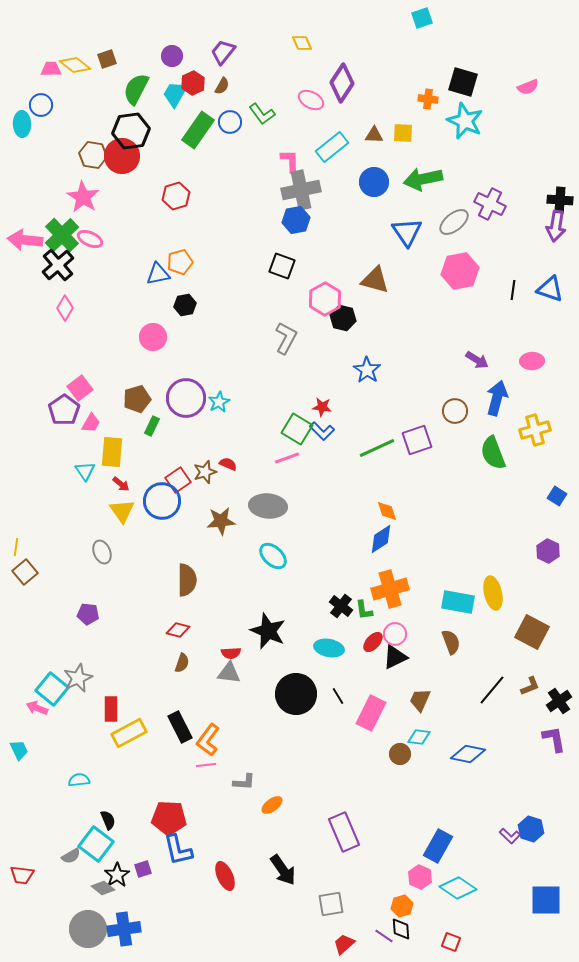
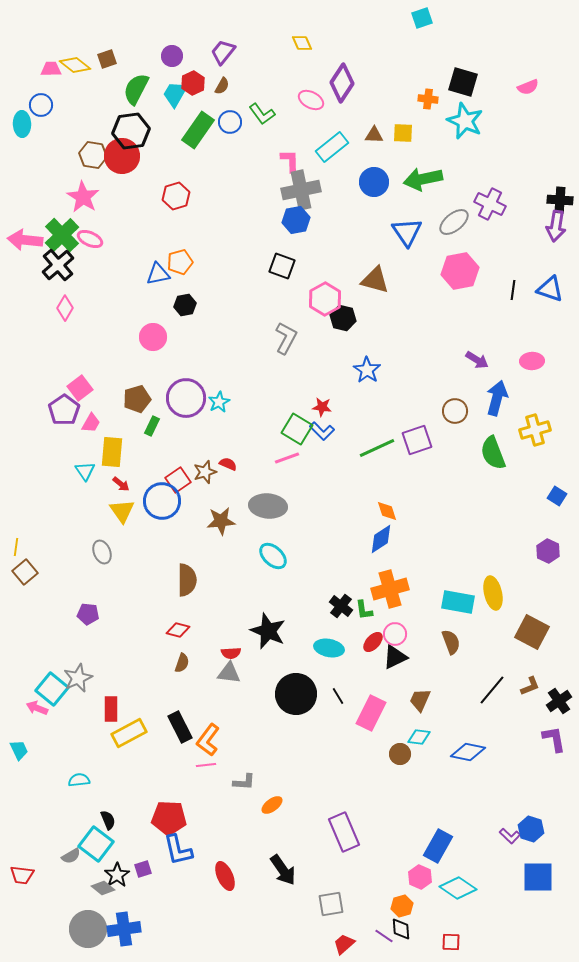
blue diamond at (468, 754): moved 2 px up
blue square at (546, 900): moved 8 px left, 23 px up
red square at (451, 942): rotated 18 degrees counterclockwise
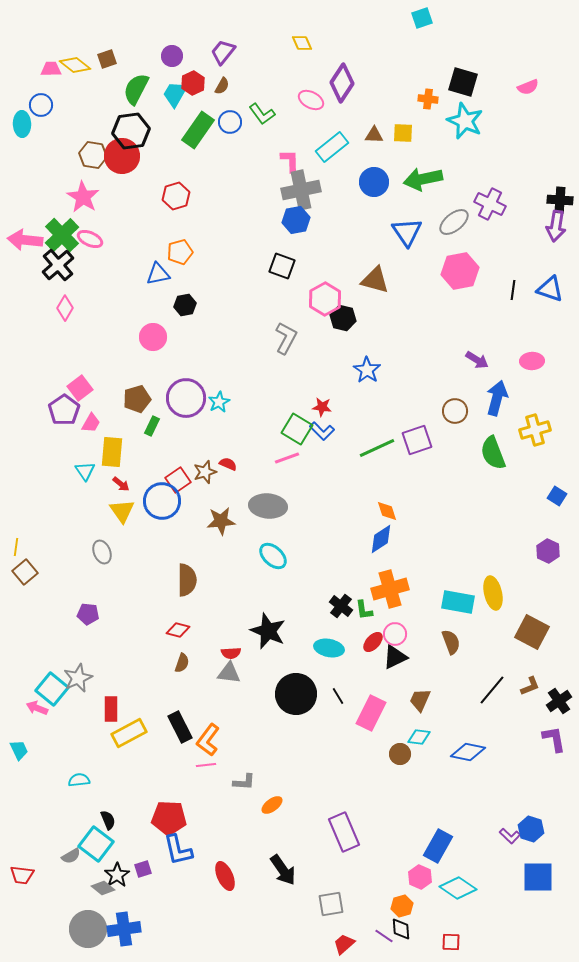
orange pentagon at (180, 262): moved 10 px up
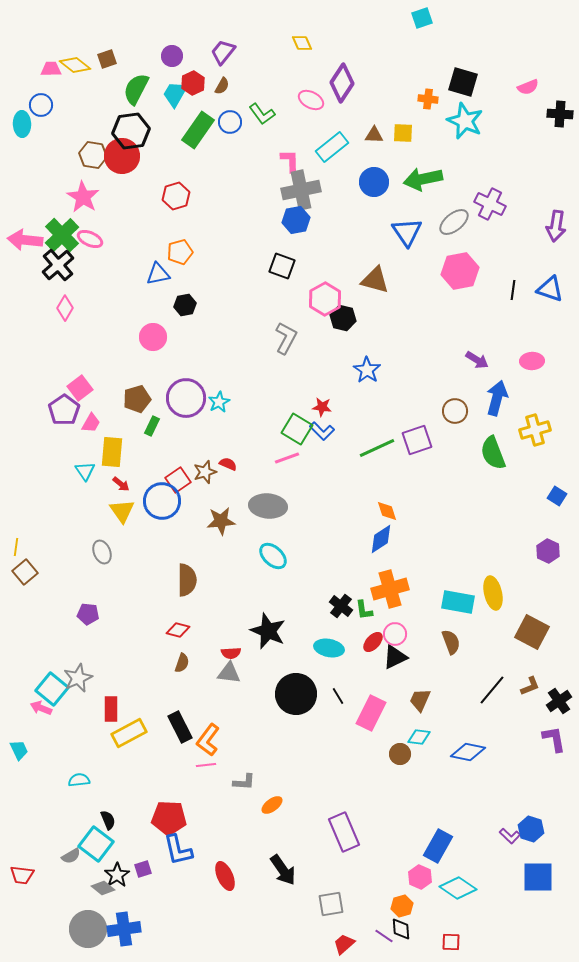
black cross at (560, 200): moved 86 px up
pink arrow at (37, 708): moved 4 px right
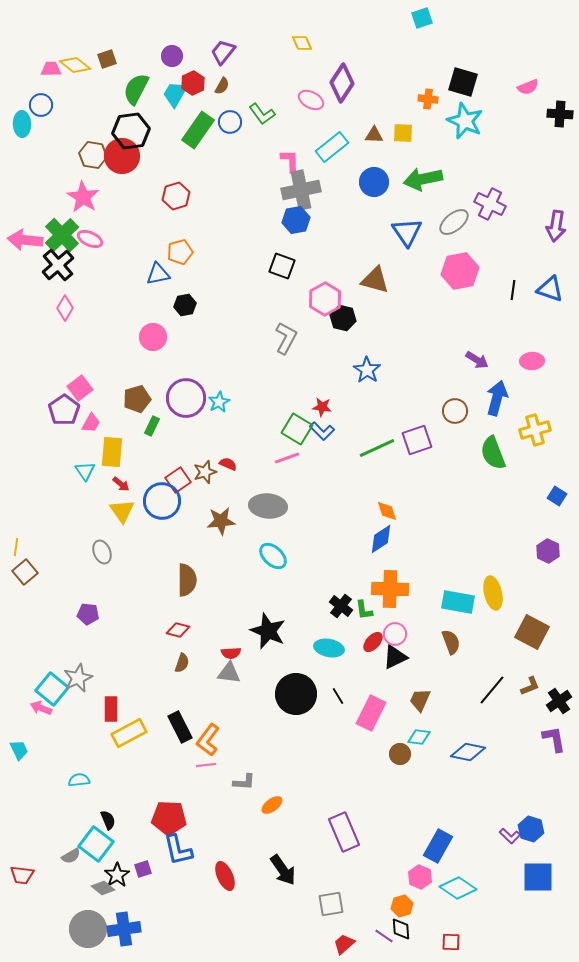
orange cross at (390, 589): rotated 18 degrees clockwise
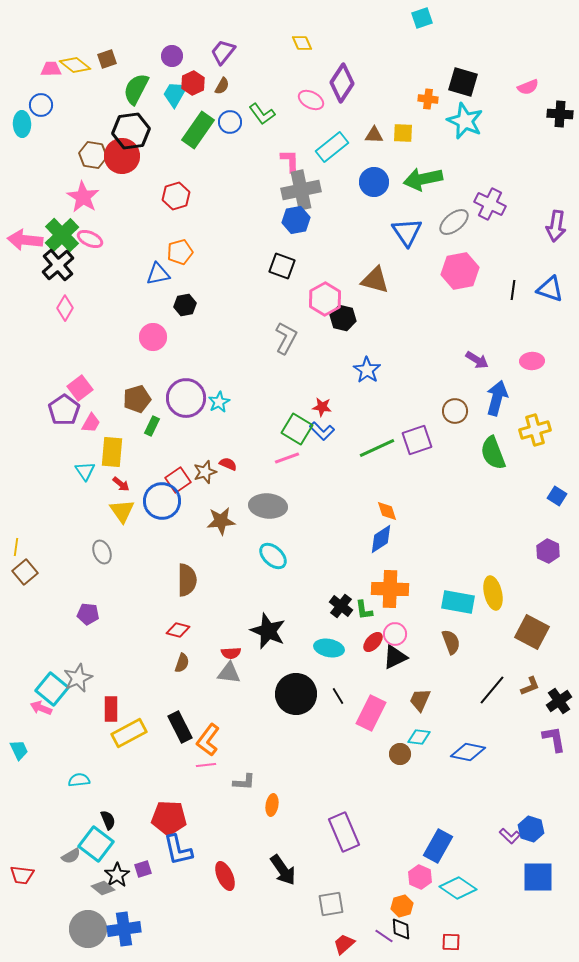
orange ellipse at (272, 805): rotated 45 degrees counterclockwise
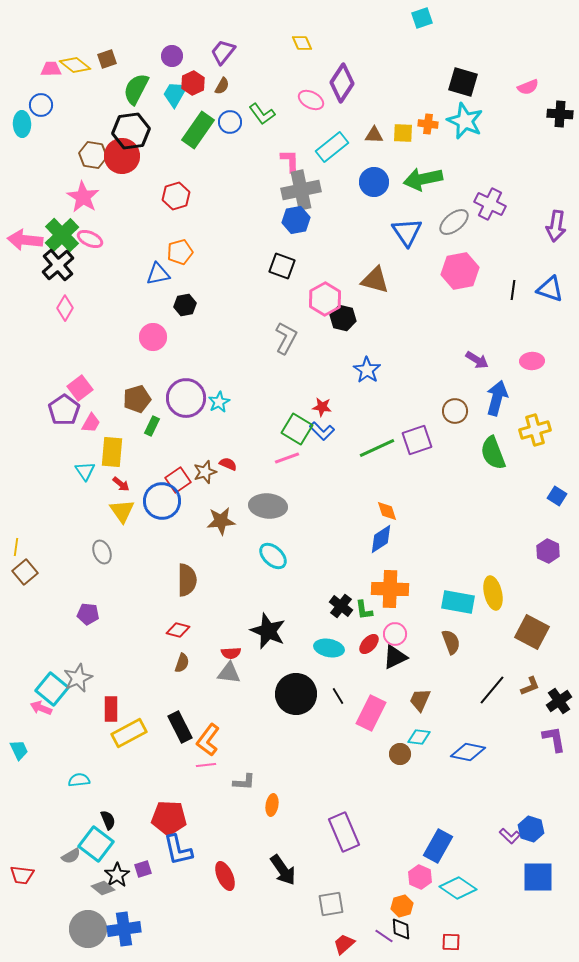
orange cross at (428, 99): moved 25 px down
red ellipse at (373, 642): moved 4 px left, 2 px down
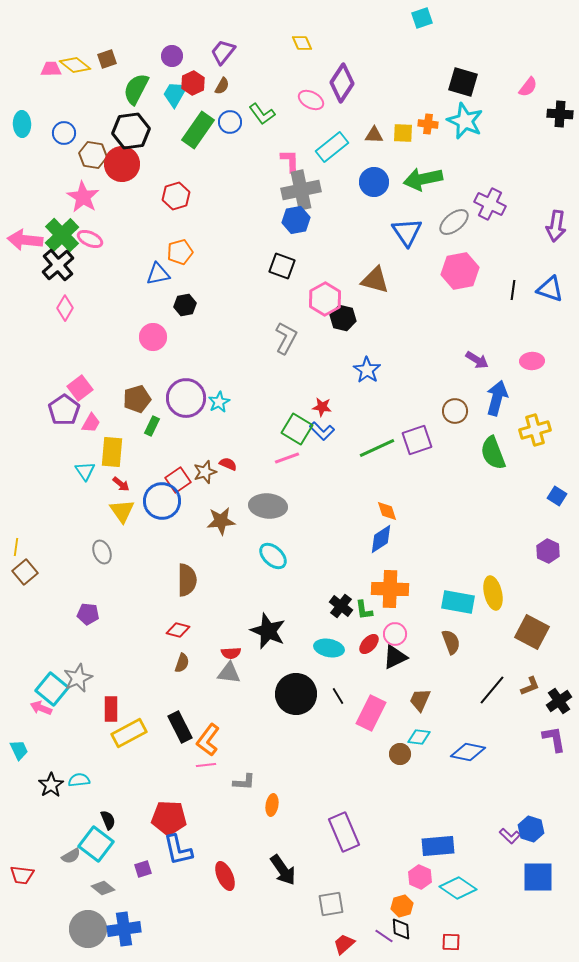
pink semicircle at (528, 87): rotated 30 degrees counterclockwise
blue circle at (41, 105): moved 23 px right, 28 px down
red circle at (122, 156): moved 8 px down
blue rectangle at (438, 846): rotated 56 degrees clockwise
black star at (117, 875): moved 66 px left, 90 px up
